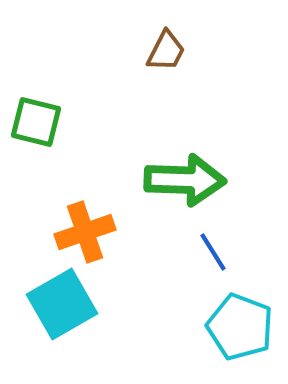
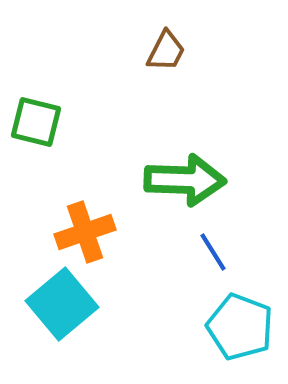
cyan square: rotated 10 degrees counterclockwise
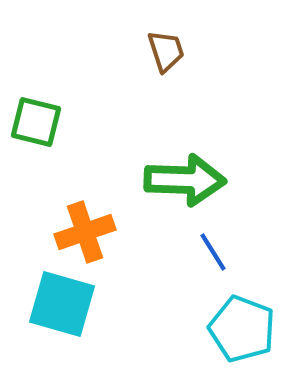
brown trapezoid: rotated 45 degrees counterclockwise
cyan square: rotated 34 degrees counterclockwise
cyan pentagon: moved 2 px right, 2 px down
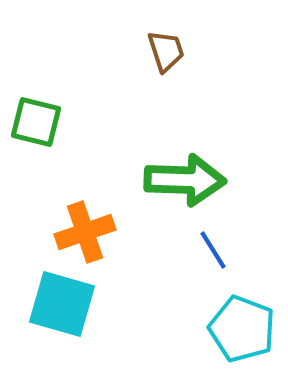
blue line: moved 2 px up
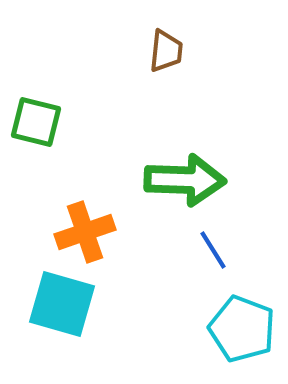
brown trapezoid: rotated 24 degrees clockwise
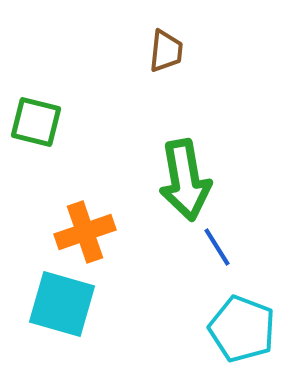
green arrow: rotated 78 degrees clockwise
blue line: moved 4 px right, 3 px up
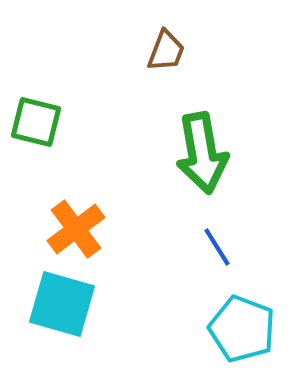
brown trapezoid: rotated 15 degrees clockwise
green arrow: moved 17 px right, 27 px up
orange cross: moved 9 px left, 3 px up; rotated 18 degrees counterclockwise
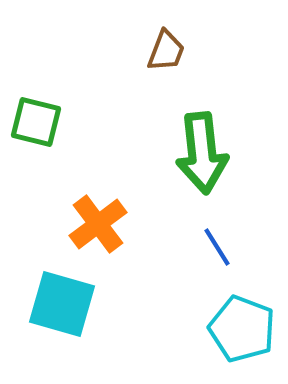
green arrow: rotated 4 degrees clockwise
orange cross: moved 22 px right, 5 px up
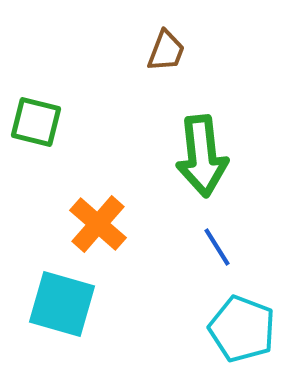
green arrow: moved 3 px down
orange cross: rotated 12 degrees counterclockwise
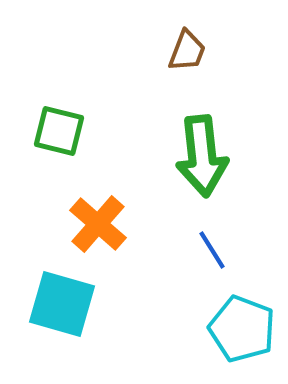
brown trapezoid: moved 21 px right
green square: moved 23 px right, 9 px down
blue line: moved 5 px left, 3 px down
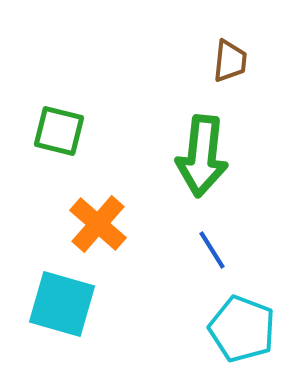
brown trapezoid: moved 43 px right, 10 px down; rotated 15 degrees counterclockwise
green arrow: rotated 12 degrees clockwise
